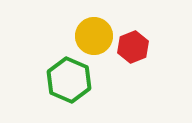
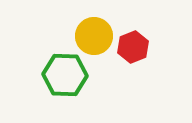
green hexagon: moved 4 px left, 5 px up; rotated 21 degrees counterclockwise
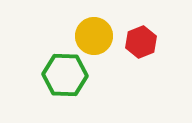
red hexagon: moved 8 px right, 5 px up
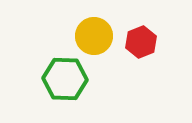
green hexagon: moved 4 px down
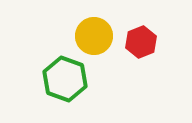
green hexagon: rotated 18 degrees clockwise
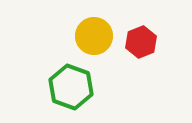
green hexagon: moved 6 px right, 8 px down
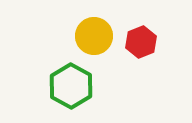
green hexagon: moved 1 px up; rotated 9 degrees clockwise
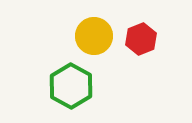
red hexagon: moved 3 px up
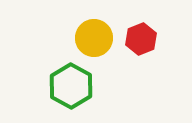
yellow circle: moved 2 px down
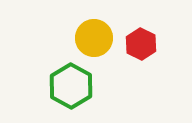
red hexagon: moved 5 px down; rotated 12 degrees counterclockwise
